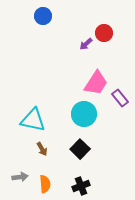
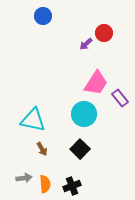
gray arrow: moved 4 px right, 1 px down
black cross: moved 9 px left
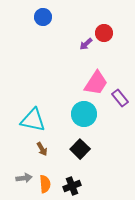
blue circle: moved 1 px down
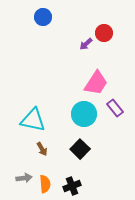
purple rectangle: moved 5 px left, 10 px down
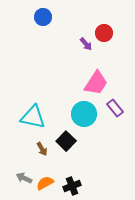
purple arrow: rotated 88 degrees counterclockwise
cyan triangle: moved 3 px up
black square: moved 14 px left, 8 px up
gray arrow: rotated 147 degrees counterclockwise
orange semicircle: moved 1 px up; rotated 114 degrees counterclockwise
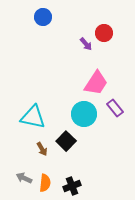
orange semicircle: rotated 126 degrees clockwise
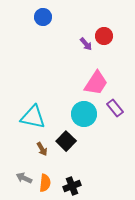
red circle: moved 3 px down
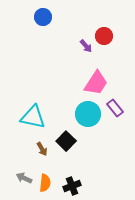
purple arrow: moved 2 px down
cyan circle: moved 4 px right
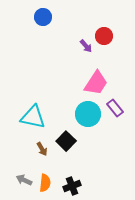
gray arrow: moved 2 px down
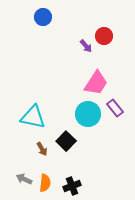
gray arrow: moved 1 px up
